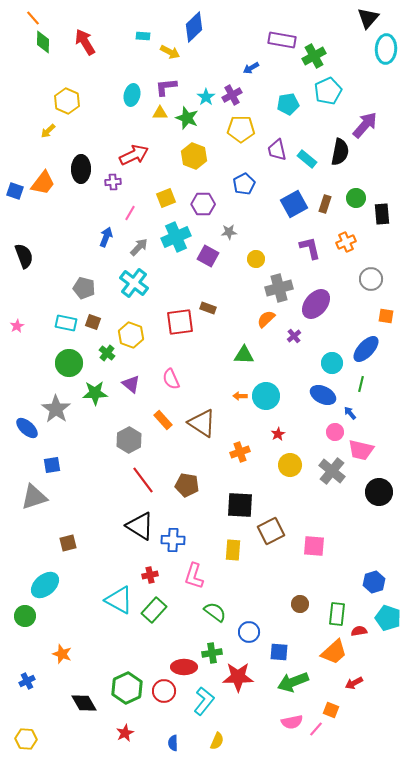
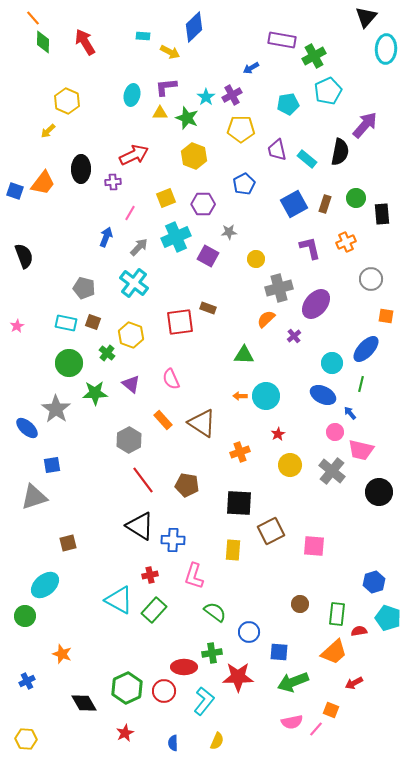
black triangle at (368, 18): moved 2 px left, 1 px up
black square at (240, 505): moved 1 px left, 2 px up
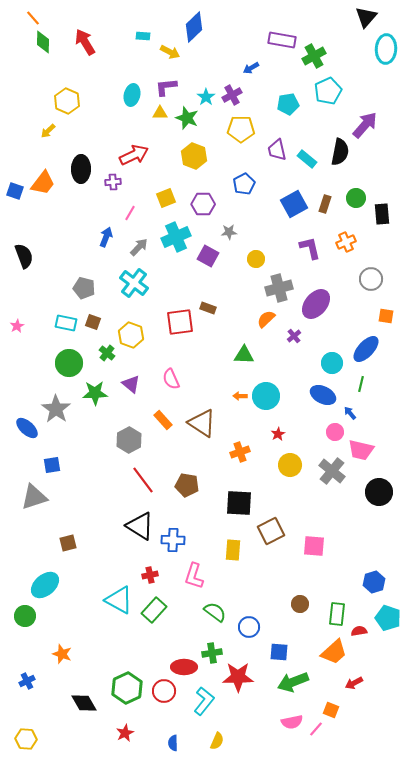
blue circle at (249, 632): moved 5 px up
